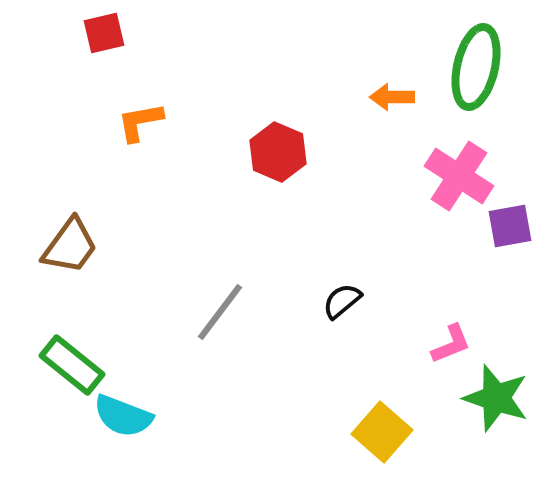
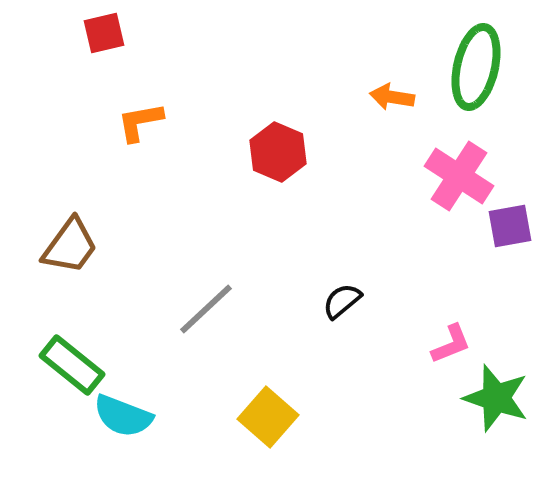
orange arrow: rotated 9 degrees clockwise
gray line: moved 14 px left, 3 px up; rotated 10 degrees clockwise
yellow square: moved 114 px left, 15 px up
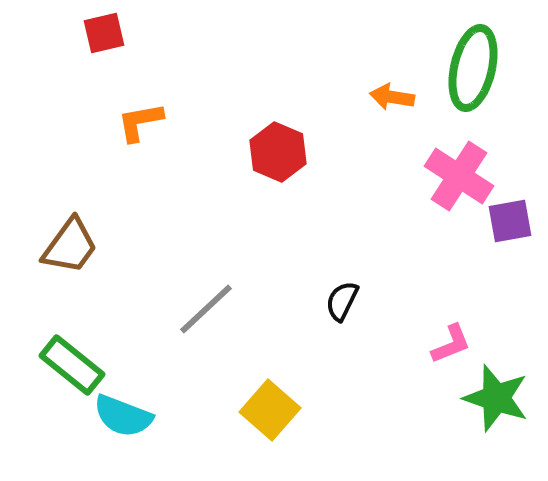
green ellipse: moved 3 px left, 1 px down
purple square: moved 5 px up
black semicircle: rotated 24 degrees counterclockwise
yellow square: moved 2 px right, 7 px up
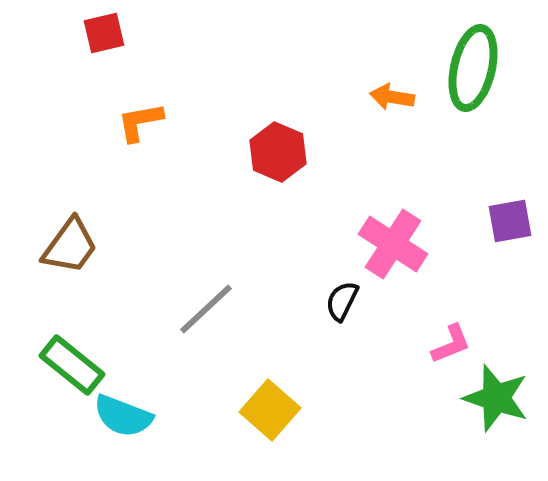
pink cross: moved 66 px left, 68 px down
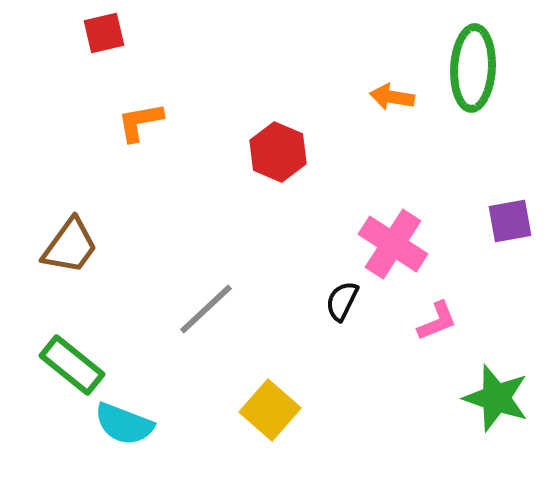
green ellipse: rotated 10 degrees counterclockwise
pink L-shape: moved 14 px left, 23 px up
cyan semicircle: moved 1 px right, 8 px down
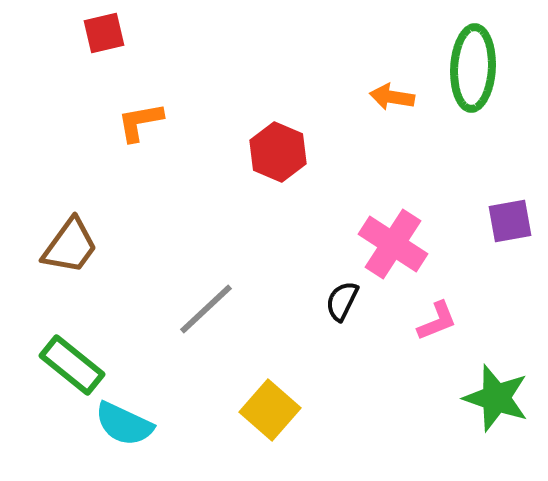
cyan semicircle: rotated 4 degrees clockwise
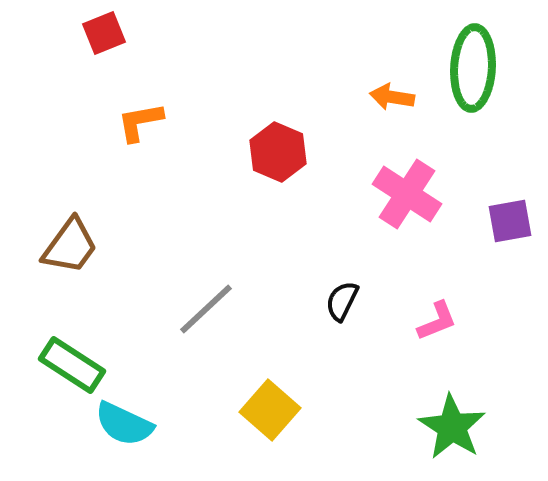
red square: rotated 9 degrees counterclockwise
pink cross: moved 14 px right, 50 px up
green rectangle: rotated 6 degrees counterclockwise
green star: moved 44 px left, 29 px down; rotated 14 degrees clockwise
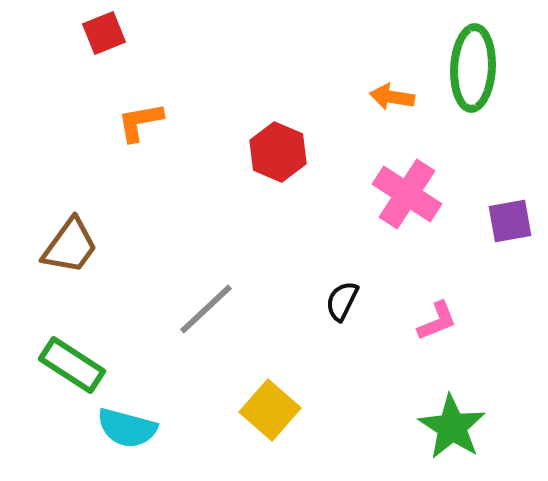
cyan semicircle: moved 3 px right, 4 px down; rotated 10 degrees counterclockwise
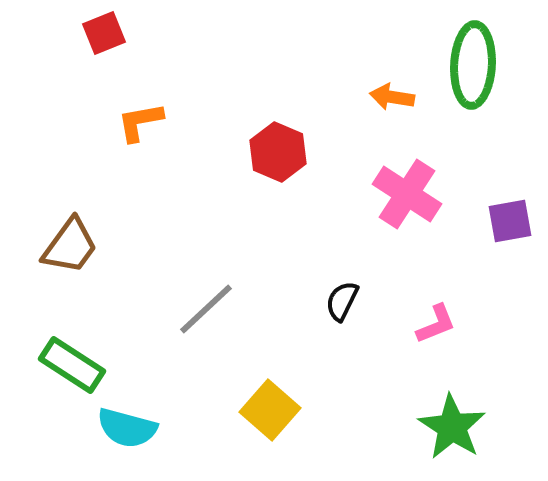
green ellipse: moved 3 px up
pink L-shape: moved 1 px left, 3 px down
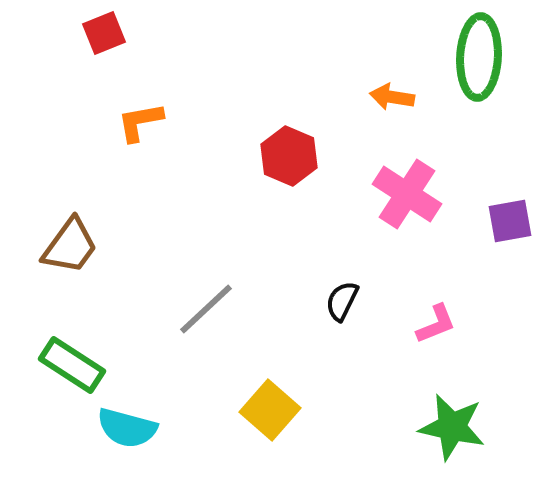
green ellipse: moved 6 px right, 8 px up
red hexagon: moved 11 px right, 4 px down
green star: rotated 20 degrees counterclockwise
